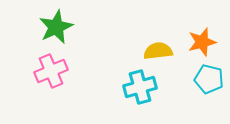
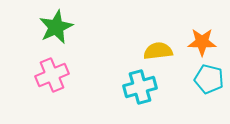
orange star: rotated 16 degrees clockwise
pink cross: moved 1 px right, 4 px down
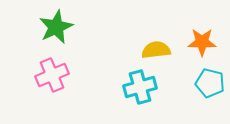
yellow semicircle: moved 2 px left, 1 px up
cyan pentagon: moved 1 px right, 4 px down
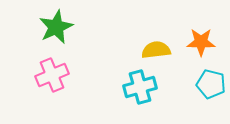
orange star: moved 1 px left
cyan pentagon: moved 1 px right, 1 px down
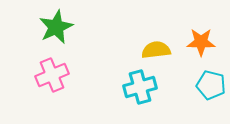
cyan pentagon: moved 1 px down
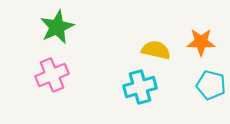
green star: moved 1 px right
yellow semicircle: rotated 20 degrees clockwise
